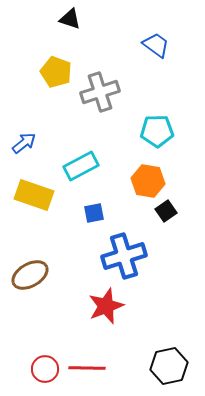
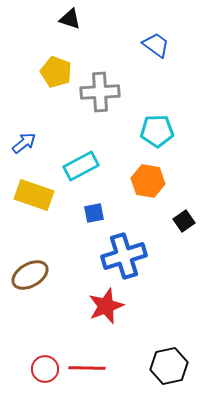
gray cross: rotated 15 degrees clockwise
black square: moved 18 px right, 10 px down
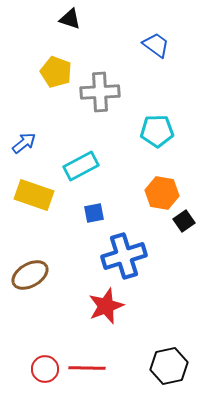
orange hexagon: moved 14 px right, 12 px down
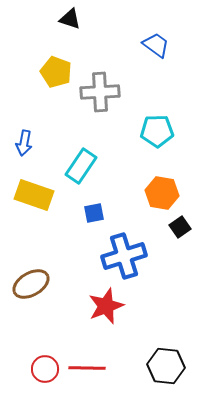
blue arrow: rotated 140 degrees clockwise
cyan rectangle: rotated 28 degrees counterclockwise
black square: moved 4 px left, 6 px down
brown ellipse: moved 1 px right, 9 px down
black hexagon: moved 3 px left; rotated 18 degrees clockwise
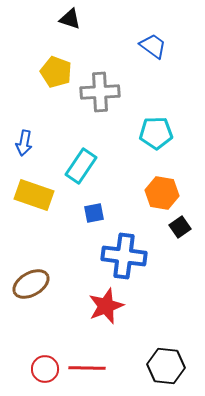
blue trapezoid: moved 3 px left, 1 px down
cyan pentagon: moved 1 px left, 2 px down
blue cross: rotated 24 degrees clockwise
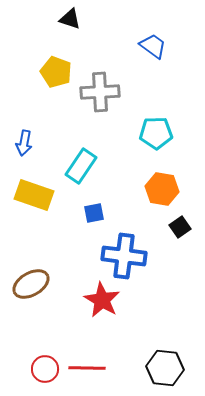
orange hexagon: moved 4 px up
red star: moved 4 px left, 6 px up; rotated 21 degrees counterclockwise
black hexagon: moved 1 px left, 2 px down
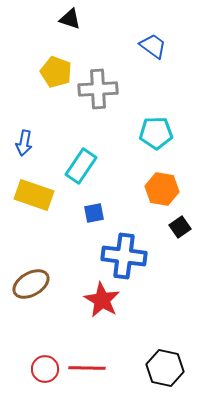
gray cross: moved 2 px left, 3 px up
black hexagon: rotated 6 degrees clockwise
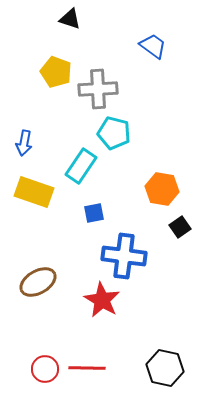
cyan pentagon: moved 42 px left; rotated 16 degrees clockwise
yellow rectangle: moved 3 px up
brown ellipse: moved 7 px right, 2 px up
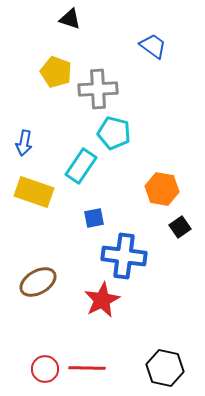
blue square: moved 5 px down
red star: rotated 15 degrees clockwise
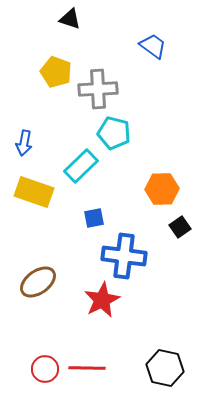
cyan rectangle: rotated 12 degrees clockwise
orange hexagon: rotated 12 degrees counterclockwise
brown ellipse: rotated 6 degrees counterclockwise
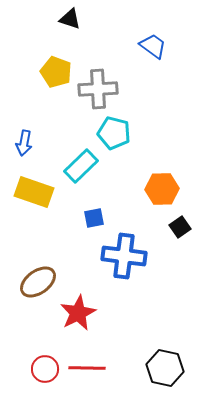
red star: moved 24 px left, 13 px down
